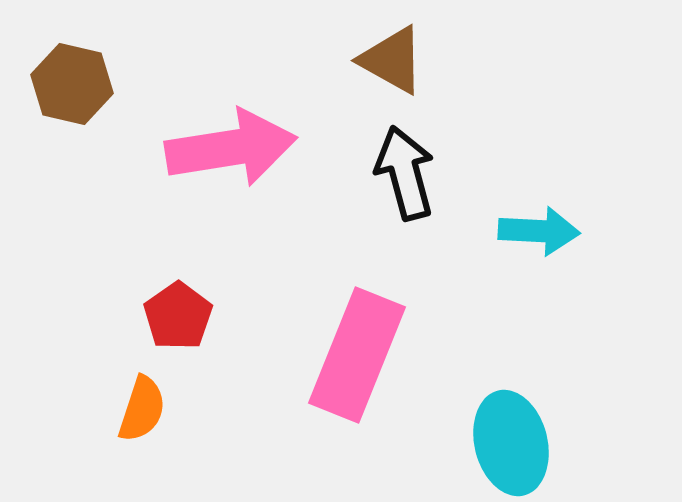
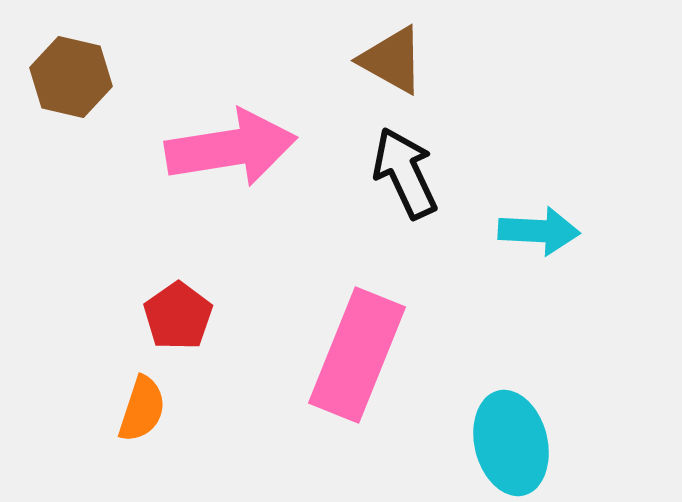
brown hexagon: moved 1 px left, 7 px up
black arrow: rotated 10 degrees counterclockwise
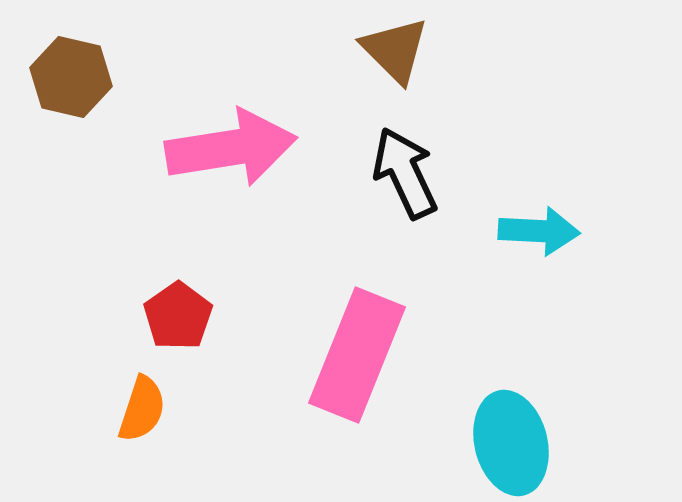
brown triangle: moved 3 px right, 10 px up; rotated 16 degrees clockwise
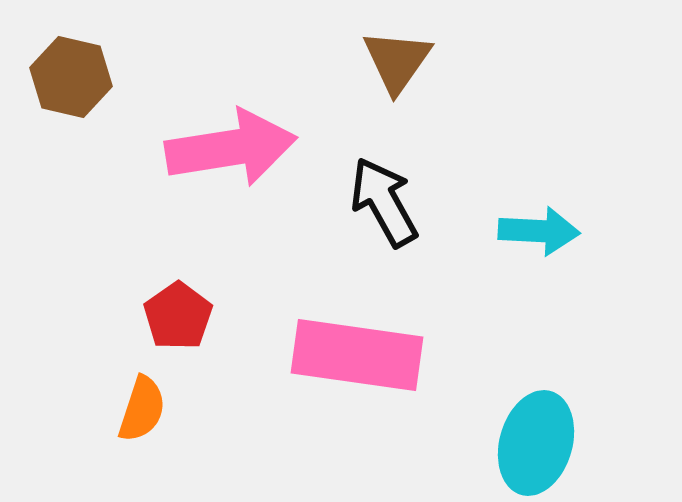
brown triangle: moved 2 px right, 11 px down; rotated 20 degrees clockwise
black arrow: moved 21 px left, 29 px down; rotated 4 degrees counterclockwise
pink rectangle: rotated 76 degrees clockwise
cyan ellipse: moved 25 px right; rotated 30 degrees clockwise
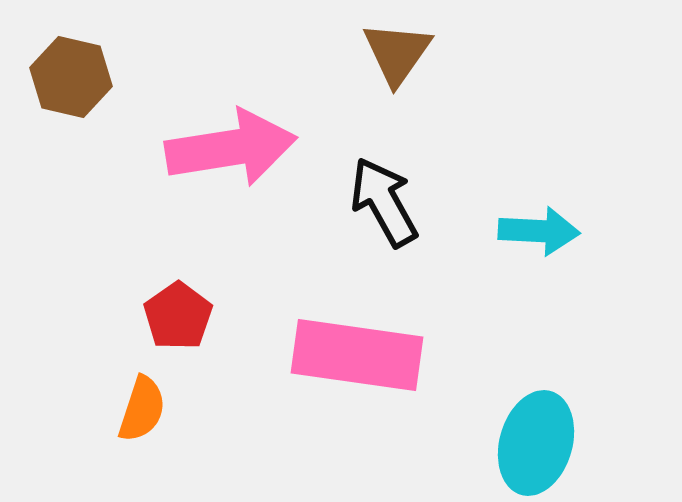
brown triangle: moved 8 px up
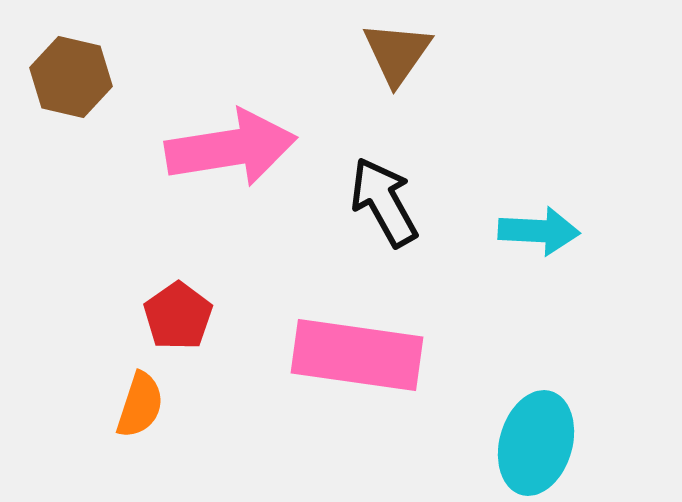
orange semicircle: moved 2 px left, 4 px up
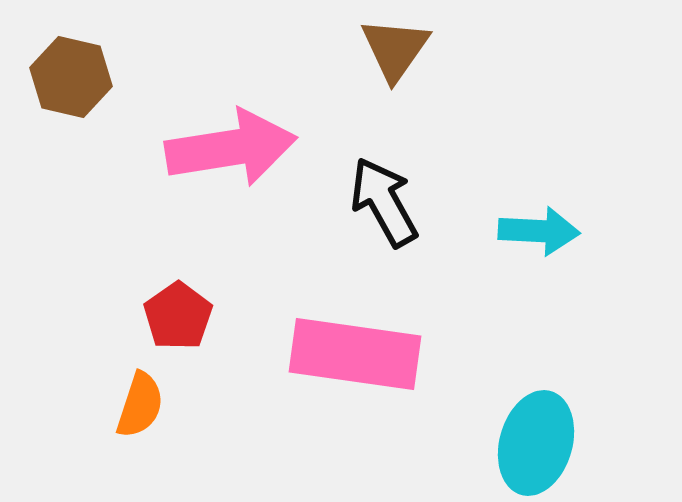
brown triangle: moved 2 px left, 4 px up
pink rectangle: moved 2 px left, 1 px up
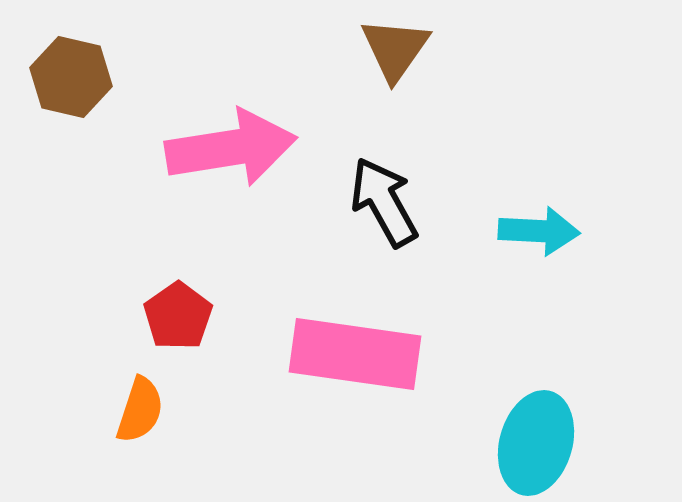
orange semicircle: moved 5 px down
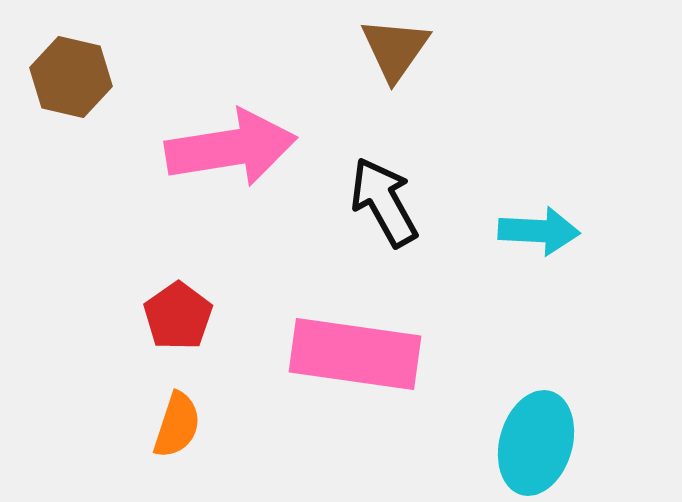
orange semicircle: moved 37 px right, 15 px down
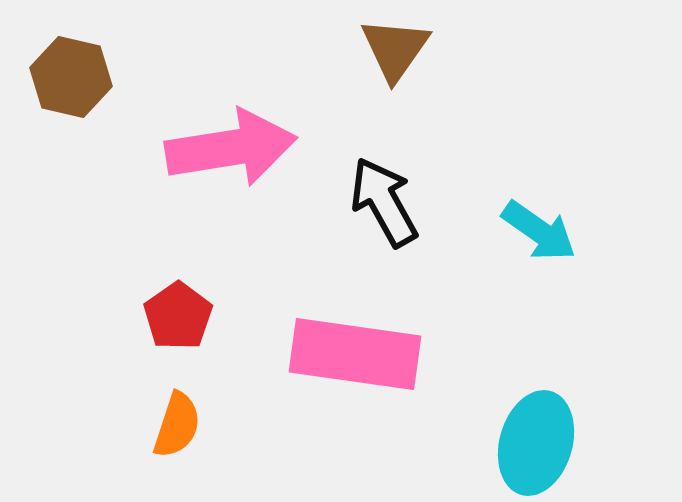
cyan arrow: rotated 32 degrees clockwise
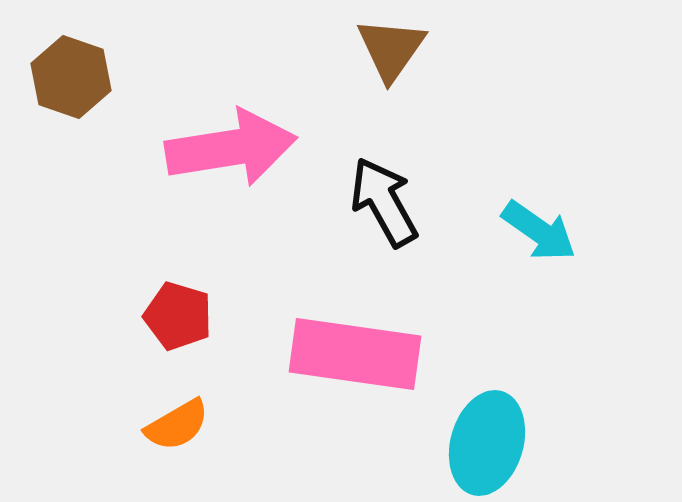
brown triangle: moved 4 px left
brown hexagon: rotated 6 degrees clockwise
red pentagon: rotated 20 degrees counterclockwise
orange semicircle: rotated 42 degrees clockwise
cyan ellipse: moved 49 px left
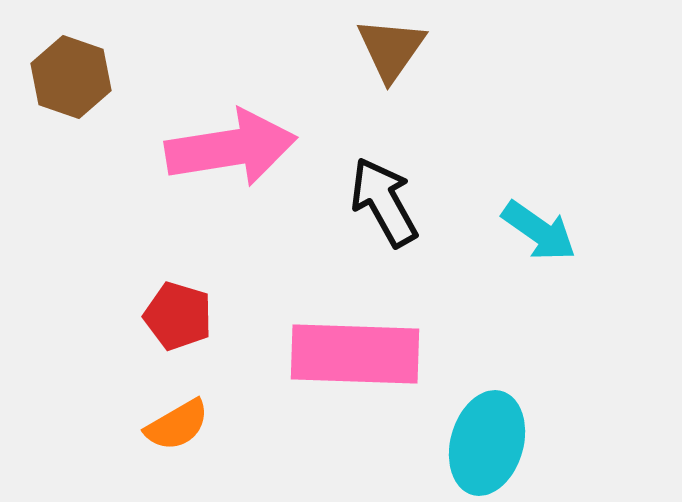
pink rectangle: rotated 6 degrees counterclockwise
